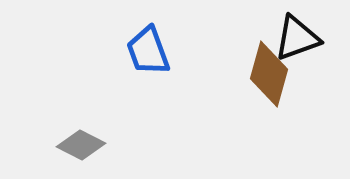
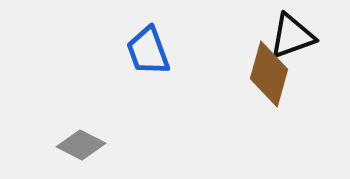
black triangle: moved 5 px left, 2 px up
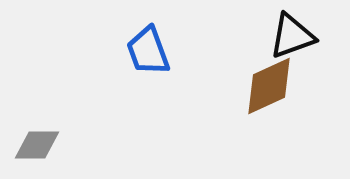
brown diamond: moved 12 px down; rotated 50 degrees clockwise
gray diamond: moved 44 px left; rotated 27 degrees counterclockwise
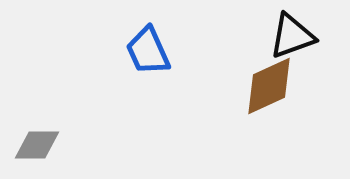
blue trapezoid: rotated 4 degrees counterclockwise
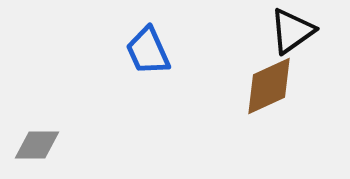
black triangle: moved 5 px up; rotated 15 degrees counterclockwise
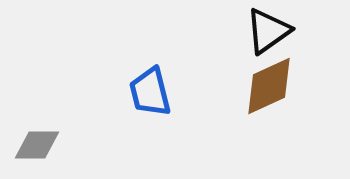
black triangle: moved 24 px left
blue trapezoid: moved 2 px right, 41 px down; rotated 10 degrees clockwise
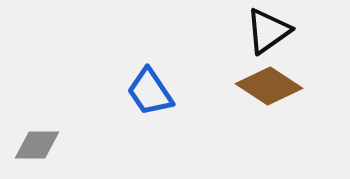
brown diamond: rotated 58 degrees clockwise
blue trapezoid: rotated 20 degrees counterclockwise
